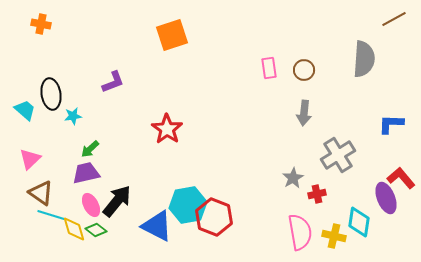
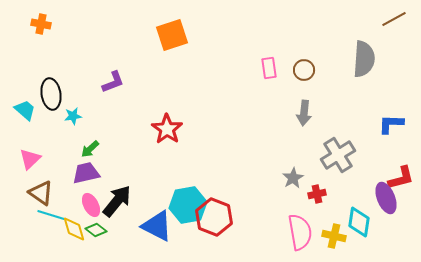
red L-shape: rotated 116 degrees clockwise
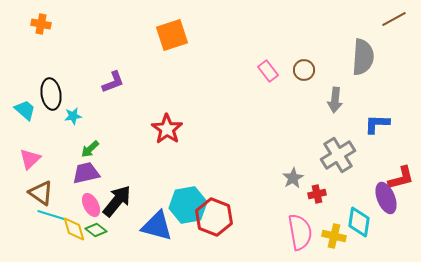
gray semicircle: moved 1 px left, 2 px up
pink rectangle: moved 1 px left, 3 px down; rotated 30 degrees counterclockwise
gray arrow: moved 31 px right, 13 px up
blue L-shape: moved 14 px left
blue triangle: rotated 12 degrees counterclockwise
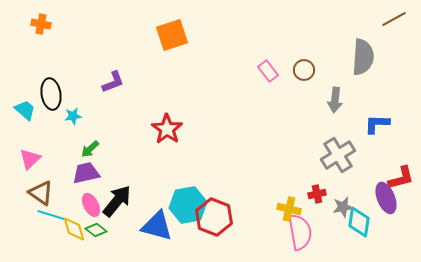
gray star: moved 50 px right, 29 px down; rotated 20 degrees clockwise
yellow cross: moved 45 px left, 27 px up
